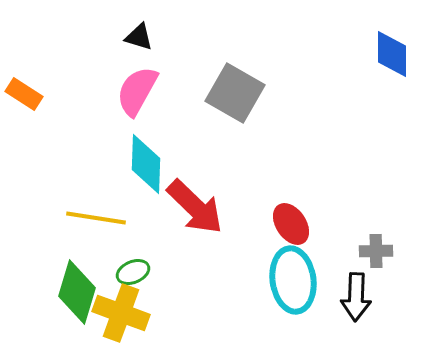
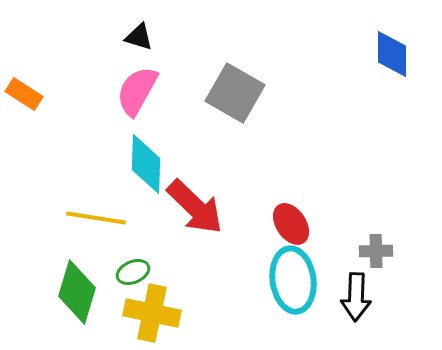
yellow cross: moved 31 px right; rotated 8 degrees counterclockwise
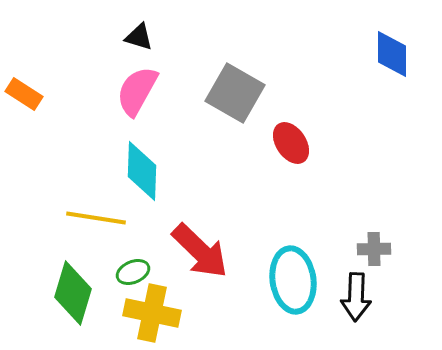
cyan diamond: moved 4 px left, 7 px down
red arrow: moved 5 px right, 44 px down
red ellipse: moved 81 px up
gray cross: moved 2 px left, 2 px up
green diamond: moved 4 px left, 1 px down
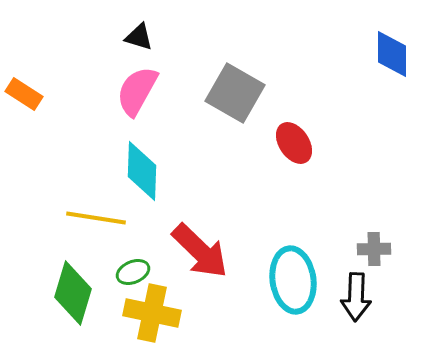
red ellipse: moved 3 px right
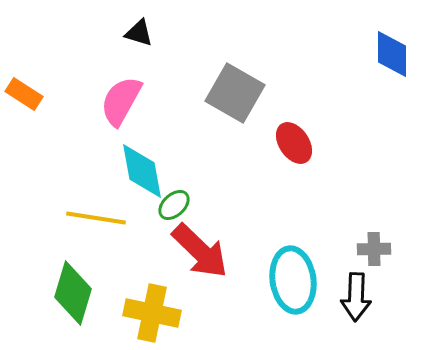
black triangle: moved 4 px up
pink semicircle: moved 16 px left, 10 px down
cyan diamond: rotated 12 degrees counterclockwise
green ellipse: moved 41 px right, 67 px up; rotated 20 degrees counterclockwise
